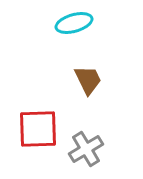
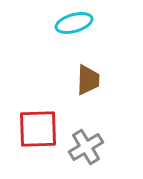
brown trapezoid: rotated 28 degrees clockwise
gray cross: moved 2 px up
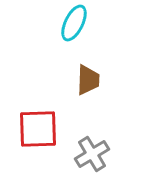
cyan ellipse: rotated 48 degrees counterclockwise
gray cross: moved 6 px right, 7 px down
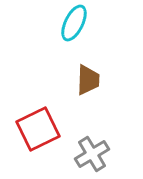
red square: rotated 24 degrees counterclockwise
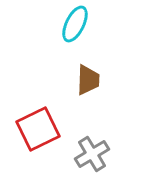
cyan ellipse: moved 1 px right, 1 px down
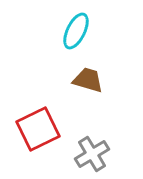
cyan ellipse: moved 1 px right, 7 px down
brown trapezoid: rotated 76 degrees counterclockwise
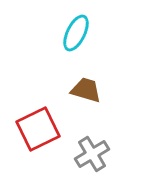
cyan ellipse: moved 2 px down
brown trapezoid: moved 2 px left, 10 px down
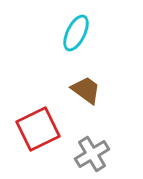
brown trapezoid: rotated 20 degrees clockwise
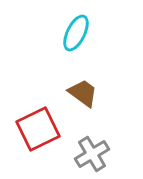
brown trapezoid: moved 3 px left, 3 px down
